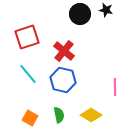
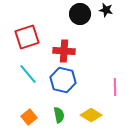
red cross: rotated 35 degrees counterclockwise
orange square: moved 1 px left, 1 px up; rotated 21 degrees clockwise
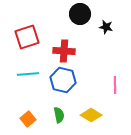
black star: moved 17 px down
cyan line: rotated 55 degrees counterclockwise
pink line: moved 2 px up
orange square: moved 1 px left, 2 px down
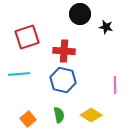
cyan line: moved 9 px left
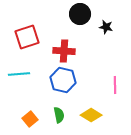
orange square: moved 2 px right
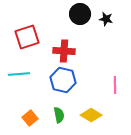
black star: moved 8 px up
orange square: moved 1 px up
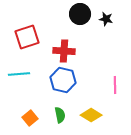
green semicircle: moved 1 px right
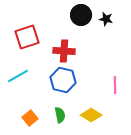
black circle: moved 1 px right, 1 px down
cyan line: moved 1 px left, 2 px down; rotated 25 degrees counterclockwise
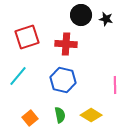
red cross: moved 2 px right, 7 px up
cyan line: rotated 20 degrees counterclockwise
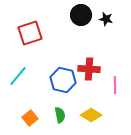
red square: moved 3 px right, 4 px up
red cross: moved 23 px right, 25 px down
